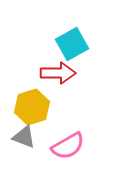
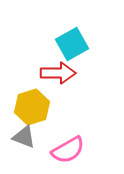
pink semicircle: moved 4 px down
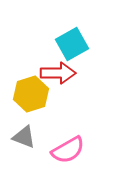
yellow hexagon: moved 1 px left, 13 px up
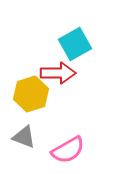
cyan square: moved 3 px right
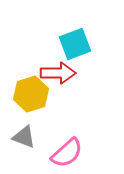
cyan square: rotated 8 degrees clockwise
pink semicircle: moved 1 px left, 3 px down; rotated 12 degrees counterclockwise
